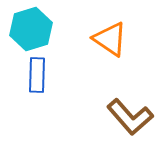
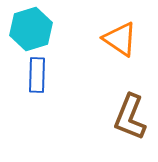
orange triangle: moved 10 px right
brown L-shape: rotated 63 degrees clockwise
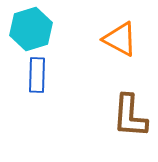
orange triangle: rotated 6 degrees counterclockwise
brown L-shape: moved 1 px up; rotated 18 degrees counterclockwise
